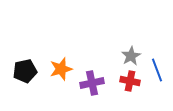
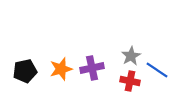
blue line: rotated 35 degrees counterclockwise
purple cross: moved 15 px up
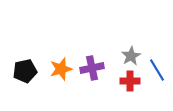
blue line: rotated 25 degrees clockwise
red cross: rotated 12 degrees counterclockwise
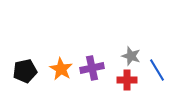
gray star: rotated 24 degrees counterclockwise
orange star: rotated 25 degrees counterclockwise
red cross: moved 3 px left, 1 px up
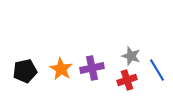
red cross: rotated 18 degrees counterclockwise
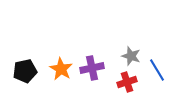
red cross: moved 2 px down
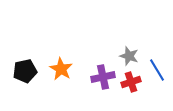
gray star: moved 2 px left
purple cross: moved 11 px right, 9 px down
red cross: moved 4 px right
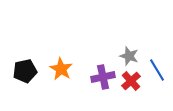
red cross: moved 1 px up; rotated 24 degrees counterclockwise
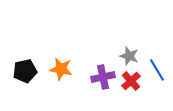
orange star: rotated 20 degrees counterclockwise
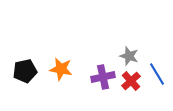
blue line: moved 4 px down
